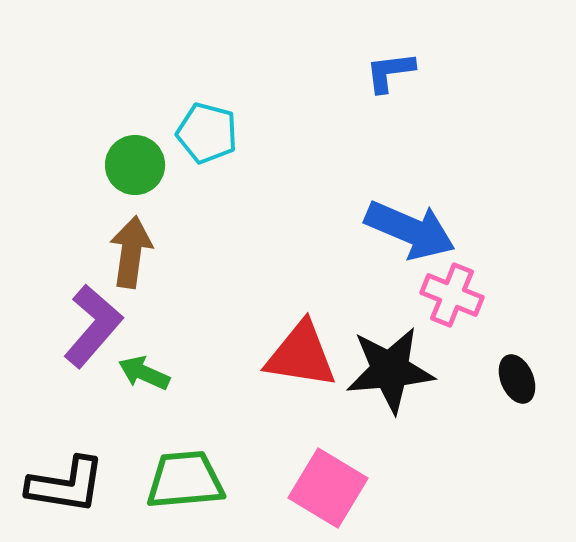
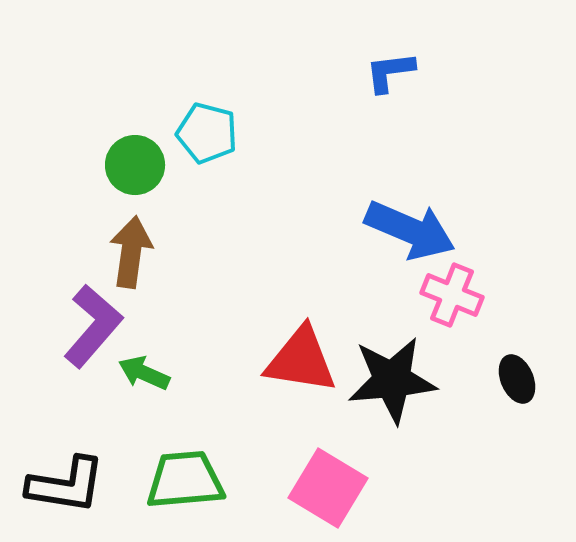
red triangle: moved 5 px down
black star: moved 2 px right, 10 px down
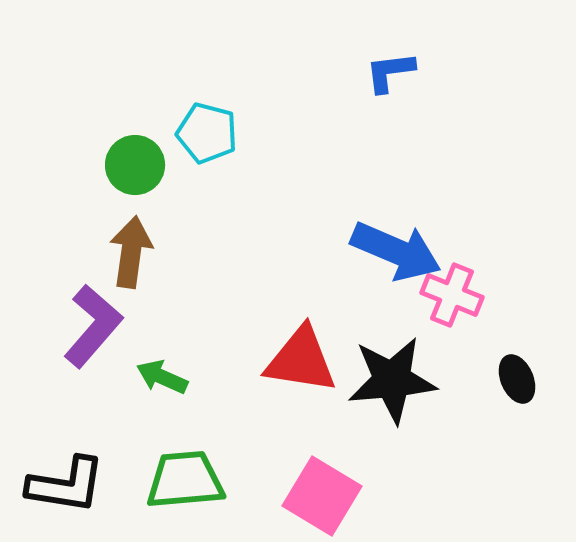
blue arrow: moved 14 px left, 21 px down
green arrow: moved 18 px right, 4 px down
pink square: moved 6 px left, 8 px down
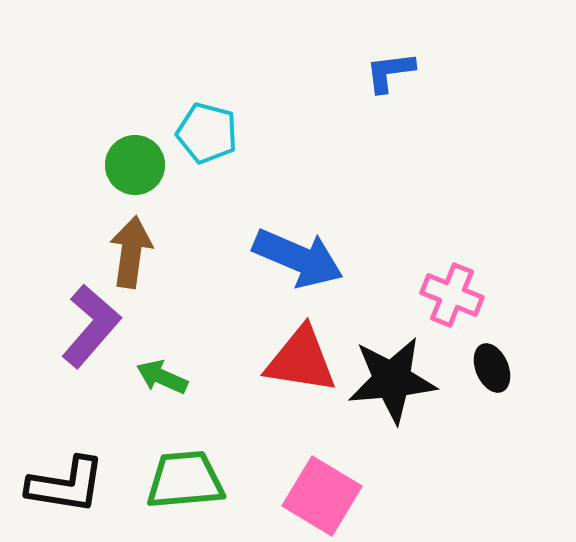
blue arrow: moved 98 px left, 7 px down
purple L-shape: moved 2 px left
black ellipse: moved 25 px left, 11 px up
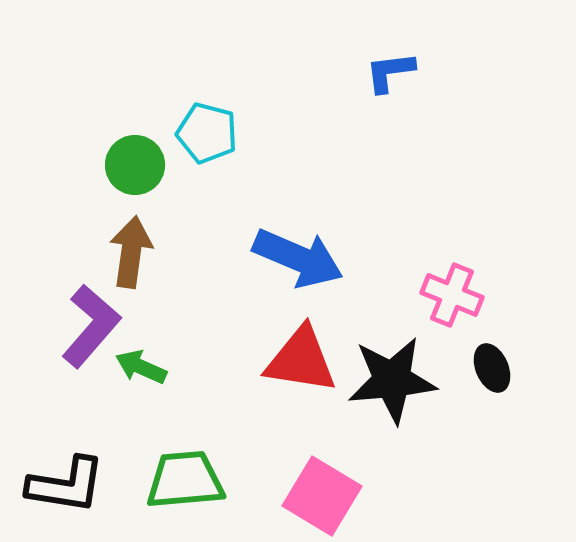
green arrow: moved 21 px left, 10 px up
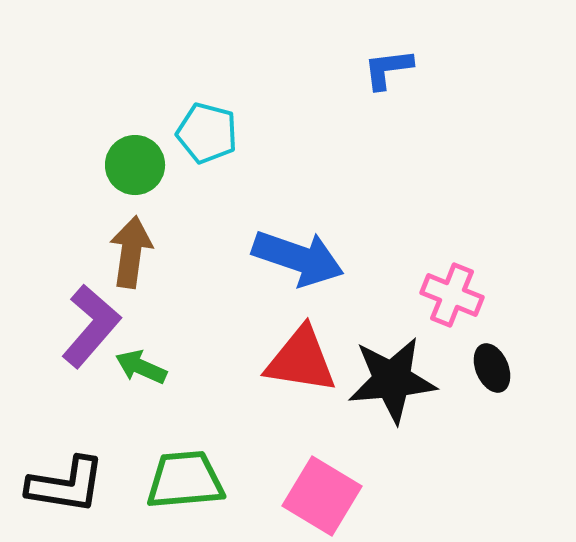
blue L-shape: moved 2 px left, 3 px up
blue arrow: rotated 4 degrees counterclockwise
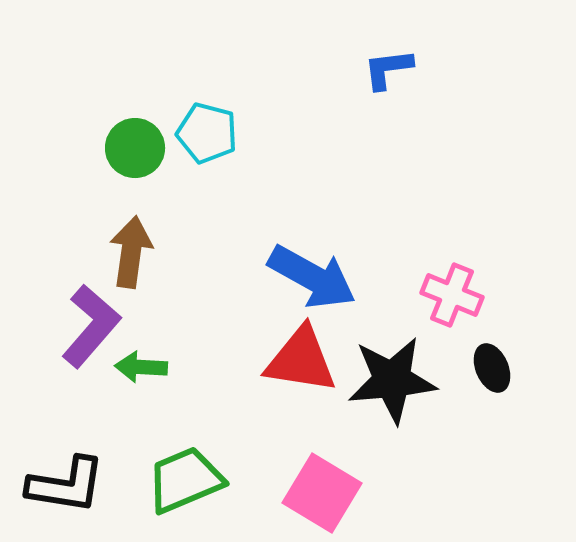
green circle: moved 17 px up
blue arrow: moved 14 px right, 19 px down; rotated 10 degrees clockwise
green arrow: rotated 21 degrees counterclockwise
green trapezoid: rotated 18 degrees counterclockwise
pink square: moved 3 px up
